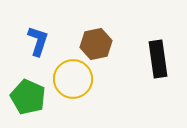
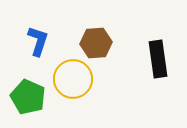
brown hexagon: moved 1 px up; rotated 8 degrees clockwise
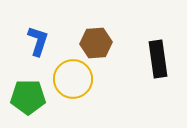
green pentagon: rotated 24 degrees counterclockwise
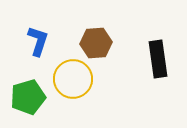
green pentagon: rotated 16 degrees counterclockwise
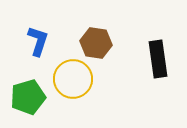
brown hexagon: rotated 12 degrees clockwise
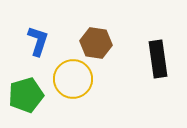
green pentagon: moved 2 px left, 2 px up
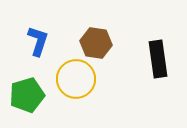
yellow circle: moved 3 px right
green pentagon: moved 1 px right
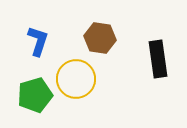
brown hexagon: moved 4 px right, 5 px up
green pentagon: moved 8 px right
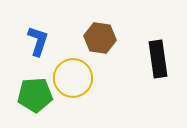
yellow circle: moved 3 px left, 1 px up
green pentagon: rotated 12 degrees clockwise
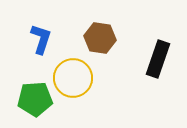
blue L-shape: moved 3 px right, 2 px up
black rectangle: rotated 27 degrees clockwise
green pentagon: moved 4 px down
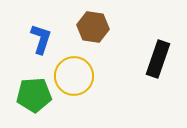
brown hexagon: moved 7 px left, 11 px up
yellow circle: moved 1 px right, 2 px up
green pentagon: moved 1 px left, 4 px up
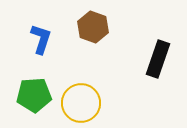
brown hexagon: rotated 12 degrees clockwise
yellow circle: moved 7 px right, 27 px down
